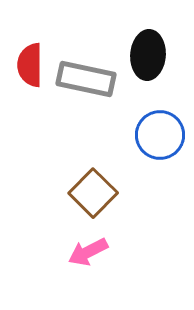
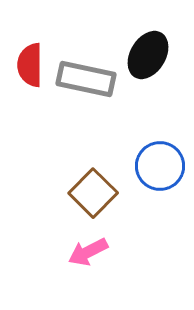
black ellipse: rotated 27 degrees clockwise
blue circle: moved 31 px down
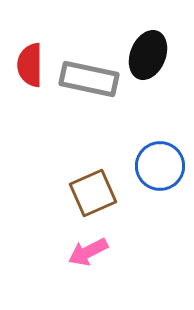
black ellipse: rotated 9 degrees counterclockwise
gray rectangle: moved 3 px right
brown square: rotated 21 degrees clockwise
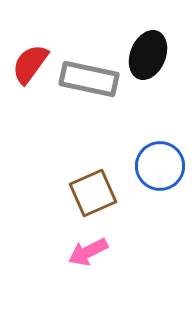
red semicircle: moved 1 px up; rotated 36 degrees clockwise
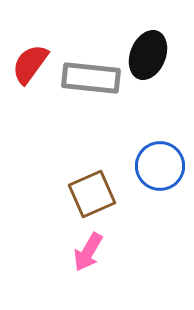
gray rectangle: moved 2 px right, 1 px up; rotated 6 degrees counterclockwise
brown square: moved 1 px left, 1 px down
pink arrow: rotated 33 degrees counterclockwise
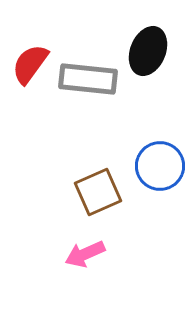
black ellipse: moved 4 px up
gray rectangle: moved 3 px left, 1 px down
brown square: moved 6 px right, 2 px up
pink arrow: moved 3 px left, 2 px down; rotated 36 degrees clockwise
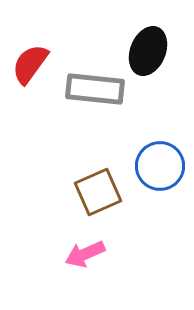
gray rectangle: moved 7 px right, 10 px down
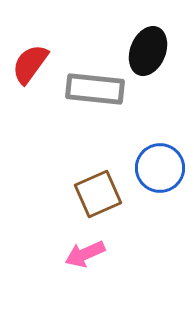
blue circle: moved 2 px down
brown square: moved 2 px down
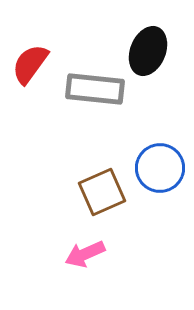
brown square: moved 4 px right, 2 px up
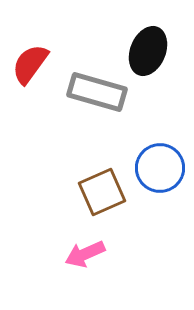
gray rectangle: moved 2 px right, 3 px down; rotated 10 degrees clockwise
